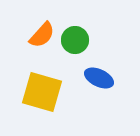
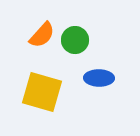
blue ellipse: rotated 24 degrees counterclockwise
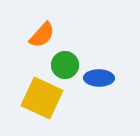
green circle: moved 10 px left, 25 px down
yellow square: moved 6 px down; rotated 9 degrees clockwise
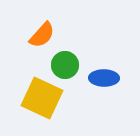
blue ellipse: moved 5 px right
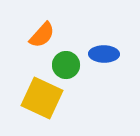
green circle: moved 1 px right
blue ellipse: moved 24 px up
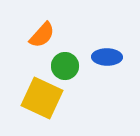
blue ellipse: moved 3 px right, 3 px down
green circle: moved 1 px left, 1 px down
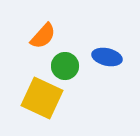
orange semicircle: moved 1 px right, 1 px down
blue ellipse: rotated 12 degrees clockwise
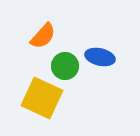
blue ellipse: moved 7 px left
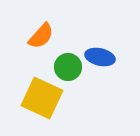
orange semicircle: moved 2 px left
green circle: moved 3 px right, 1 px down
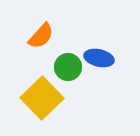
blue ellipse: moved 1 px left, 1 px down
yellow square: rotated 21 degrees clockwise
